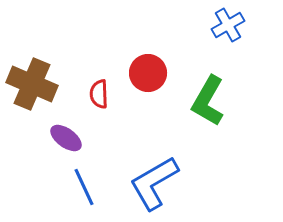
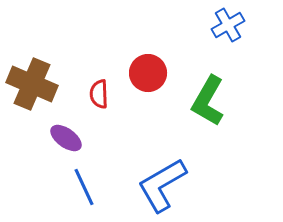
blue L-shape: moved 8 px right, 2 px down
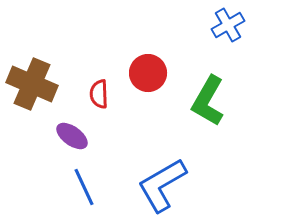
purple ellipse: moved 6 px right, 2 px up
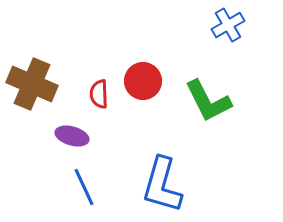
red circle: moved 5 px left, 8 px down
green L-shape: rotated 57 degrees counterclockwise
purple ellipse: rotated 20 degrees counterclockwise
blue L-shape: rotated 44 degrees counterclockwise
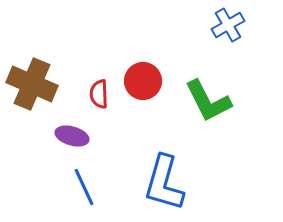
blue L-shape: moved 2 px right, 2 px up
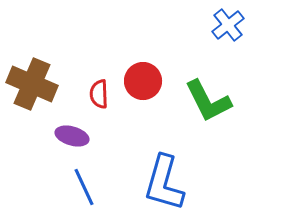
blue cross: rotated 8 degrees counterclockwise
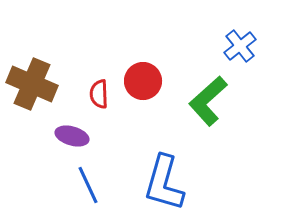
blue cross: moved 12 px right, 21 px down
green L-shape: rotated 75 degrees clockwise
blue line: moved 4 px right, 2 px up
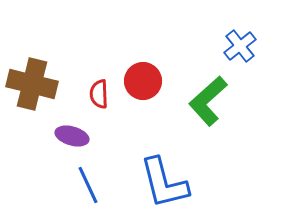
brown cross: rotated 9 degrees counterclockwise
blue L-shape: rotated 30 degrees counterclockwise
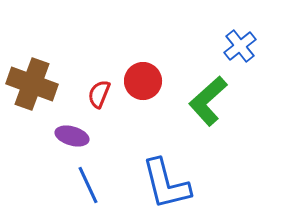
brown cross: rotated 6 degrees clockwise
red semicircle: rotated 24 degrees clockwise
blue L-shape: moved 2 px right, 1 px down
